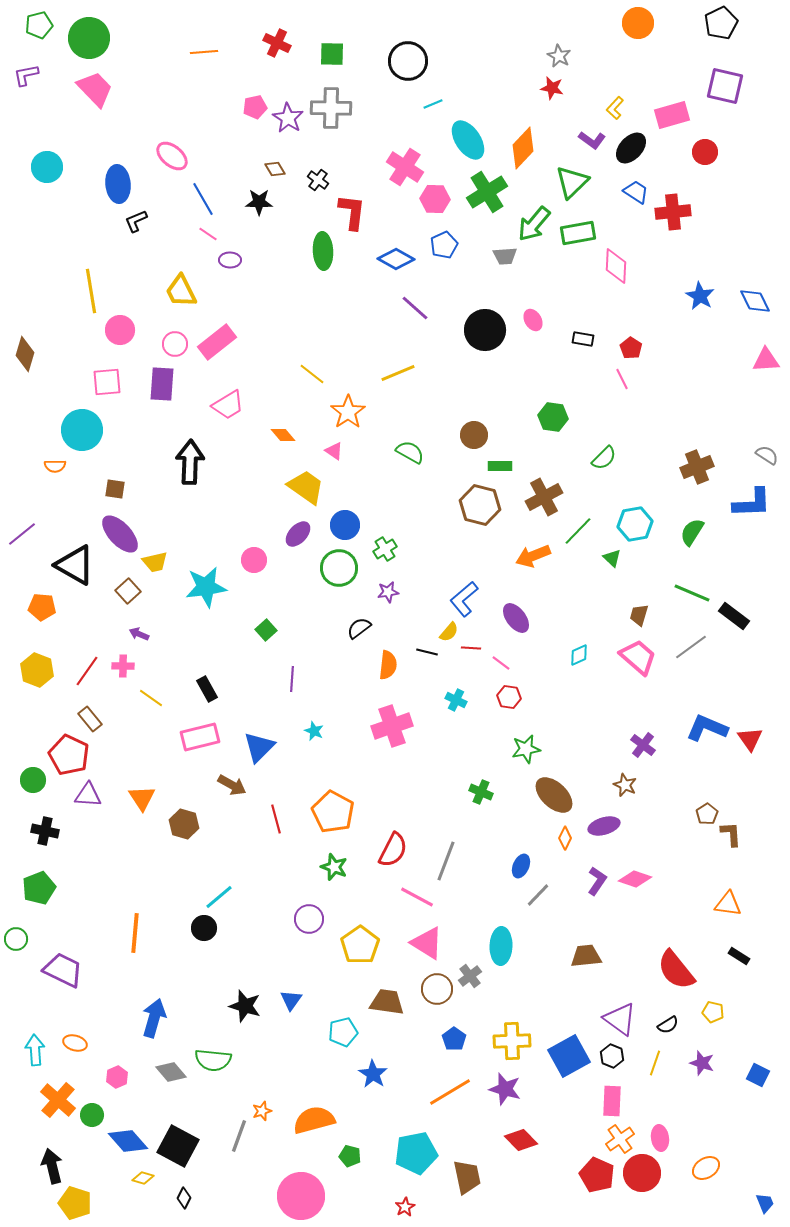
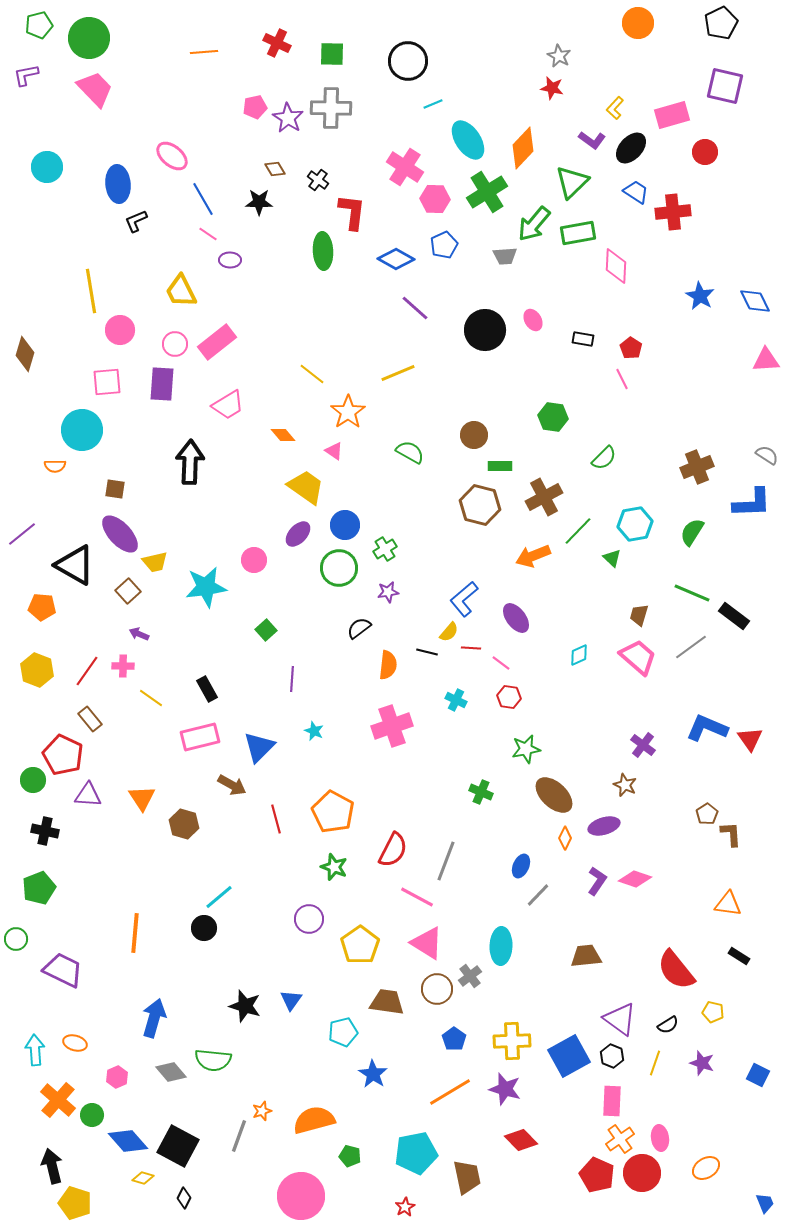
red pentagon at (69, 755): moved 6 px left
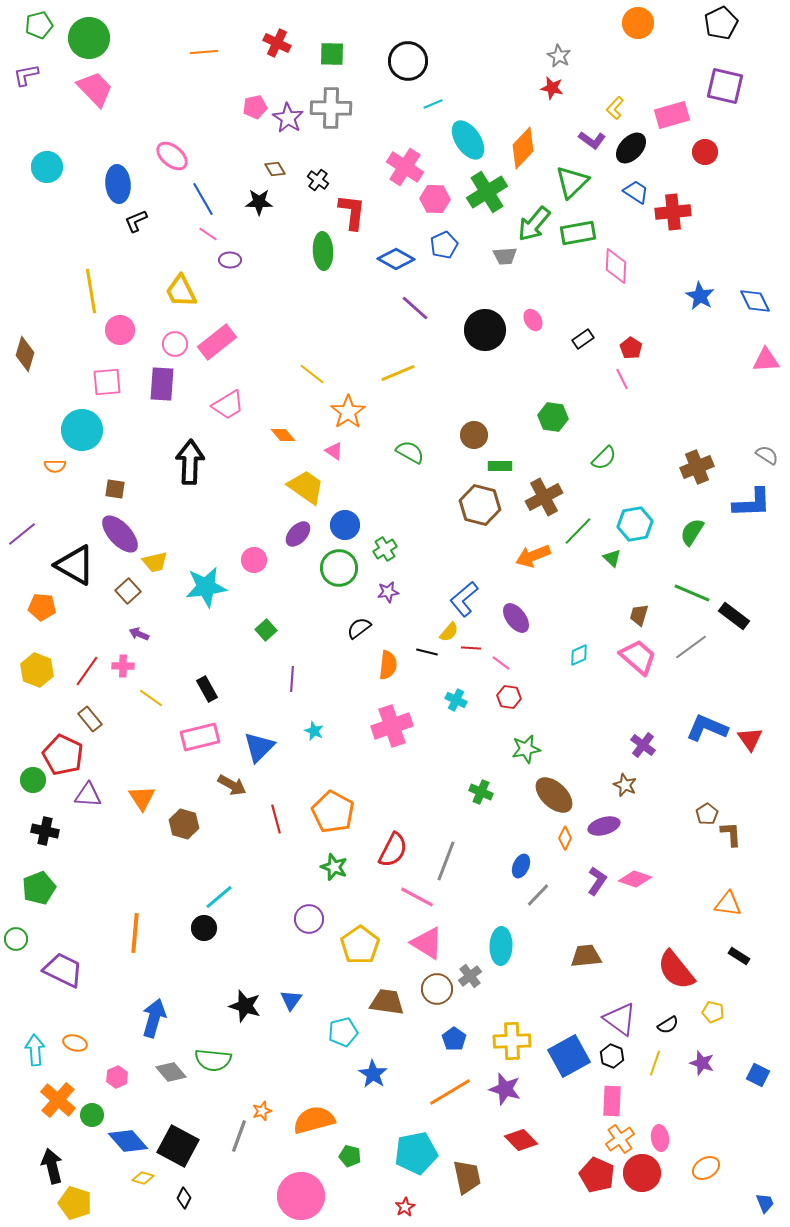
black rectangle at (583, 339): rotated 45 degrees counterclockwise
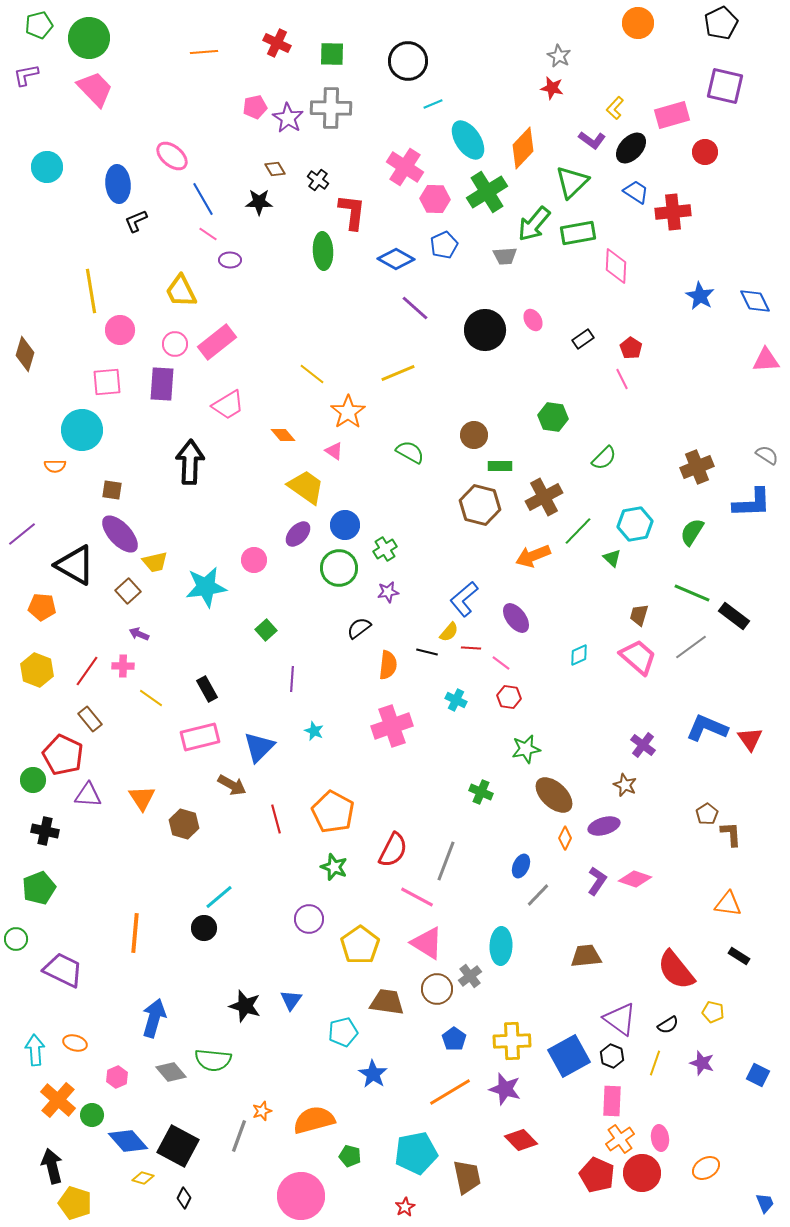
brown square at (115, 489): moved 3 px left, 1 px down
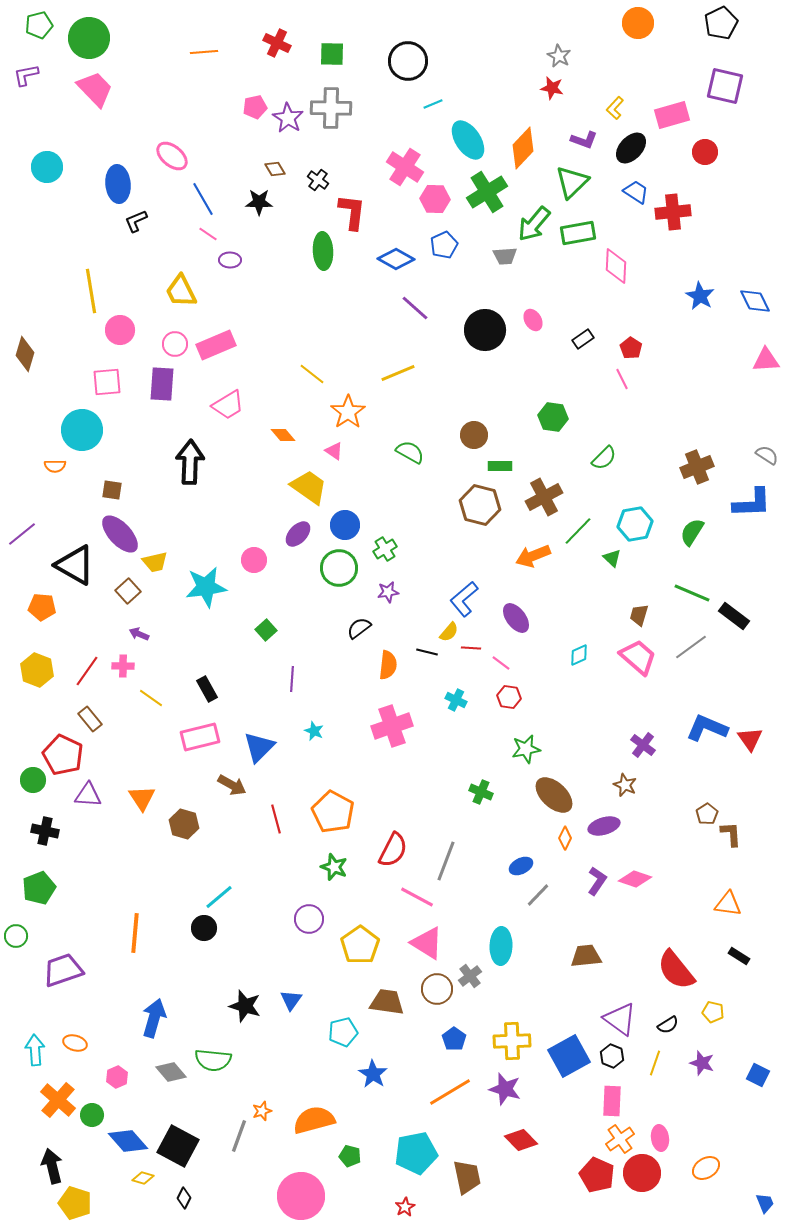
purple L-shape at (592, 140): moved 8 px left; rotated 16 degrees counterclockwise
pink rectangle at (217, 342): moved 1 px left, 3 px down; rotated 15 degrees clockwise
yellow trapezoid at (306, 487): moved 3 px right
blue ellipse at (521, 866): rotated 40 degrees clockwise
green circle at (16, 939): moved 3 px up
purple trapezoid at (63, 970): rotated 45 degrees counterclockwise
